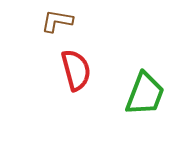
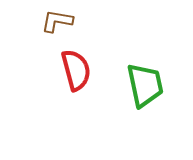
green trapezoid: moved 9 px up; rotated 33 degrees counterclockwise
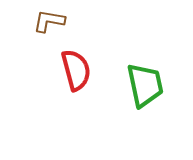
brown L-shape: moved 8 px left
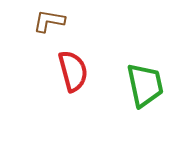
red semicircle: moved 3 px left, 1 px down
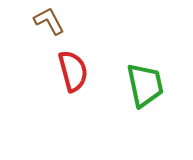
brown L-shape: rotated 52 degrees clockwise
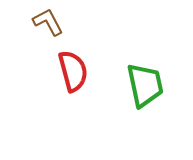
brown L-shape: moved 1 px left, 1 px down
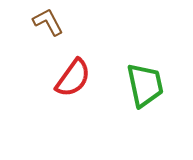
red semicircle: moved 7 px down; rotated 51 degrees clockwise
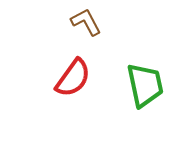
brown L-shape: moved 38 px right
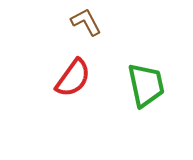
green trapezoid: moved 1 px right
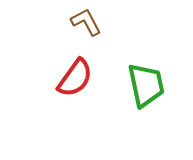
red semicircle: moved 2 px right
